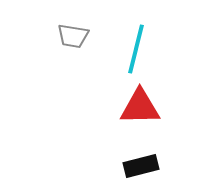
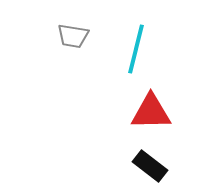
red triangle: moved 11 px right, 5 px down
black rectangle: moved 9 px right; rotated 52 degrees clockwise
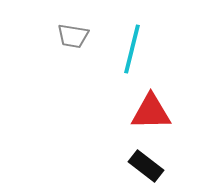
cyan line: moved 4 px left
black rectangle: moved 4 px left
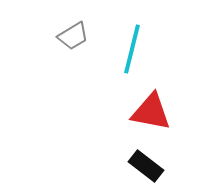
gray trapezoid: rotated 40 degrees counterclockwise
red triangle: rotated 12 degrees clockwise
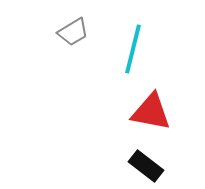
gray trapezoid: moved 4 px up
cyan line: moved 1 px right
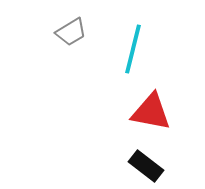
gray trapezoid: moved 2 px left
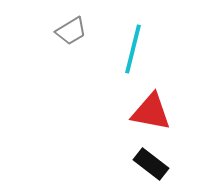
gray trapezoid: moved 1 px up
black rectangle: moved 5 px right, 2 px up
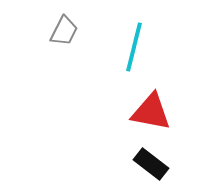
gray trapezoid: moved 7 px left; rotated 32 degrees counterclockwise
cyan line: moved 1 px right, 2 px up
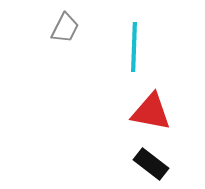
gray trapezoid: moved 1 px right, 3 px up
cyan line: rotated 12 degrees counterclockwise
